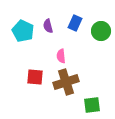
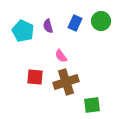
green circle: moved 10 px up
pink semicircle: rotated 32 degrees counterclockwise
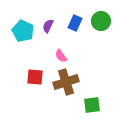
purple semicircle: rotated 40 degrees clockwise
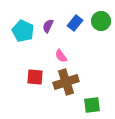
blue rectangle: rotated 14 degrees clockwise
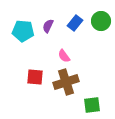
cyan pentagon: rotated 20 degrees counterclockwise
pink semicircle: moved 3 px right
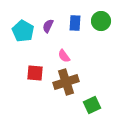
blue rectangle: rotated 35 degrees counterclockwise
cyan pentagon: rotated 25 degrees clockwise
red square: moved 4 px up
green square: rotated 18 degrees counterclockwise
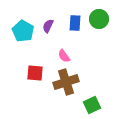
green circle: moved 2 px left, 2 px up
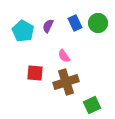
green circle: moved 1 px left, 4 px down
blue rectangle: rotated 28 degrees counterclockwise
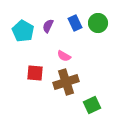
pink semicircle: rotated 24 degrees counterclockwise
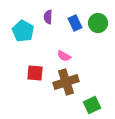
purple semicircle: moved 9 px up; rotated 24 degrees counterclockwise
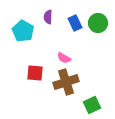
pink semicircle: moved 2 px down
